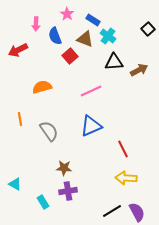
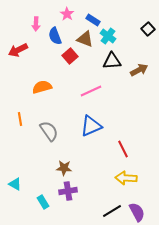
black triangle: moved 2 px left, 1 px up
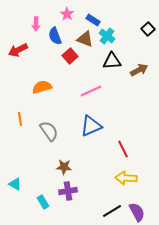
cyan cross: moved 1 px left
brown star: moved 1 px up
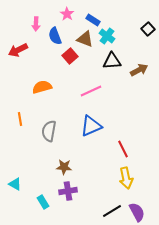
gray semicircle: rotated 135 degrees counterclockwise
yellow arrow: rotated 105 degrees counterclockwise
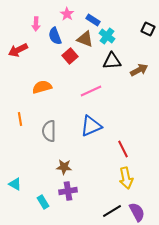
black square: rotated 24 degrees counterclockwise
gray semicircle: rotated 10 degrees counterclockwise
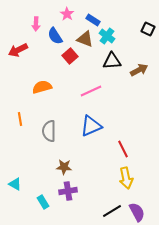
blue semicircle: rotated 12 degrees counterclockwise
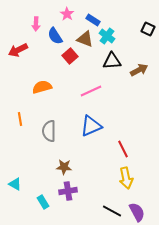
black line: rotated 60 degrees clockwise
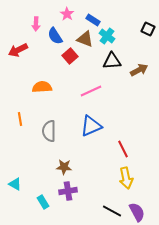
orange semicircle: rotated 12 degrees clockwise
